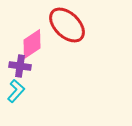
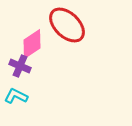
purple cross: rotated 15 degrees clockwise
cyan L-shape: moved 5 px down; rotated 105 degrees counterclockwise
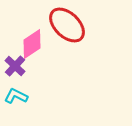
purple cross: moved 5 px left; rotated 20 degrees clockwise
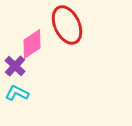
red ellipse: rotated 21 degrees clockwise
cyan L-shape: moved 1 px right, 3 px up
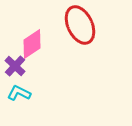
red ellipse: moved 13 px right
cyan L-shape: moved 2 px right
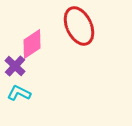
red ellipse: moved 1 px left, 1 px down
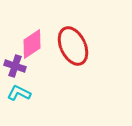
red ellipse: moved 6 px left, 20 px down
purple cross: rotated 25 degrees counterclockwise
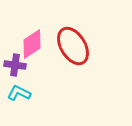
red ellipse: rotated 6 degrees counterclockwise
purple cross: moved 1 px up; rotated 10 degrees counterclockwise
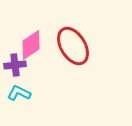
pink diamond: moved 1 px left, 1 px down
purple cross: rotated 15 degrees counterclockwise
